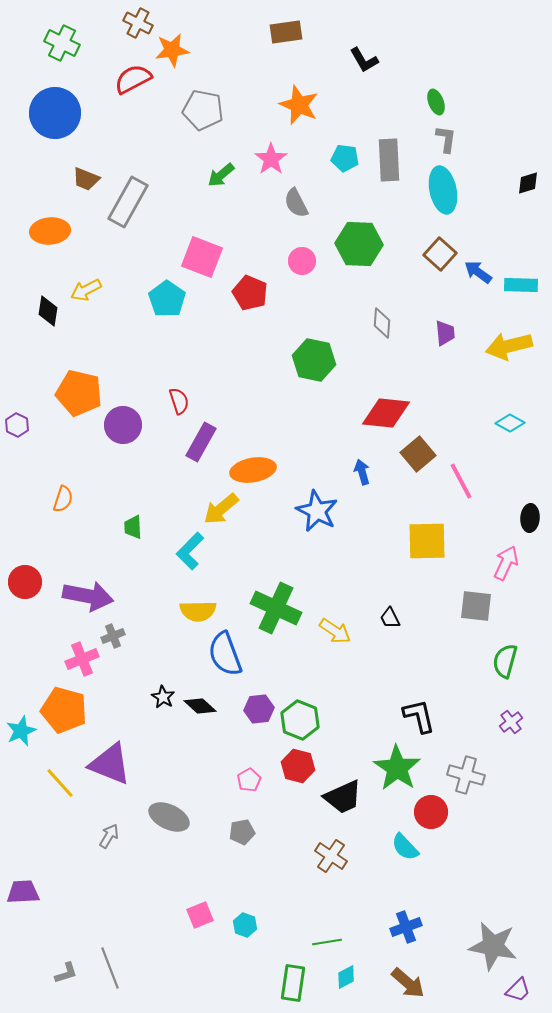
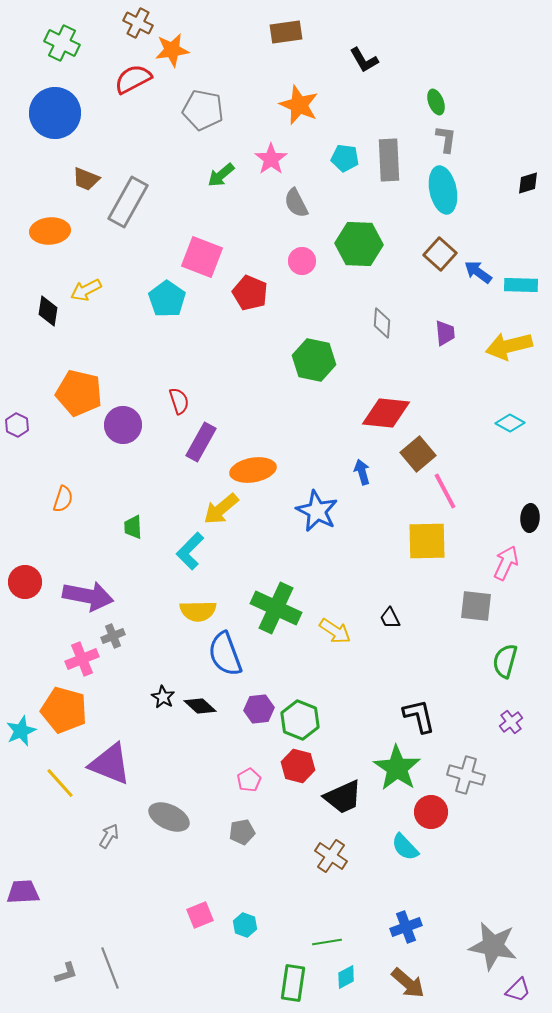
pink line at (461, 481): moved 16 px left, 10 px down
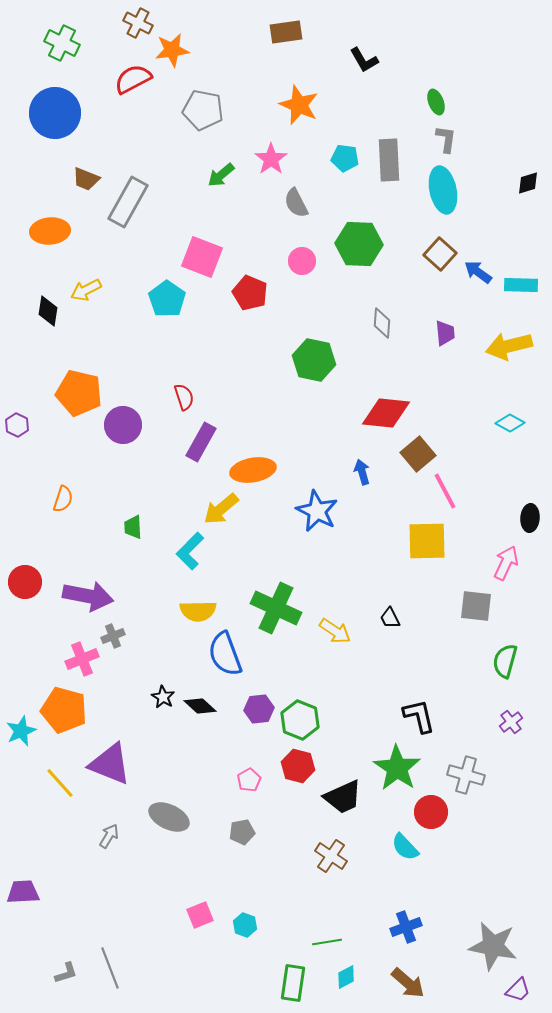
red semicircle at (179, 401): moved 5 px right, 4 px up
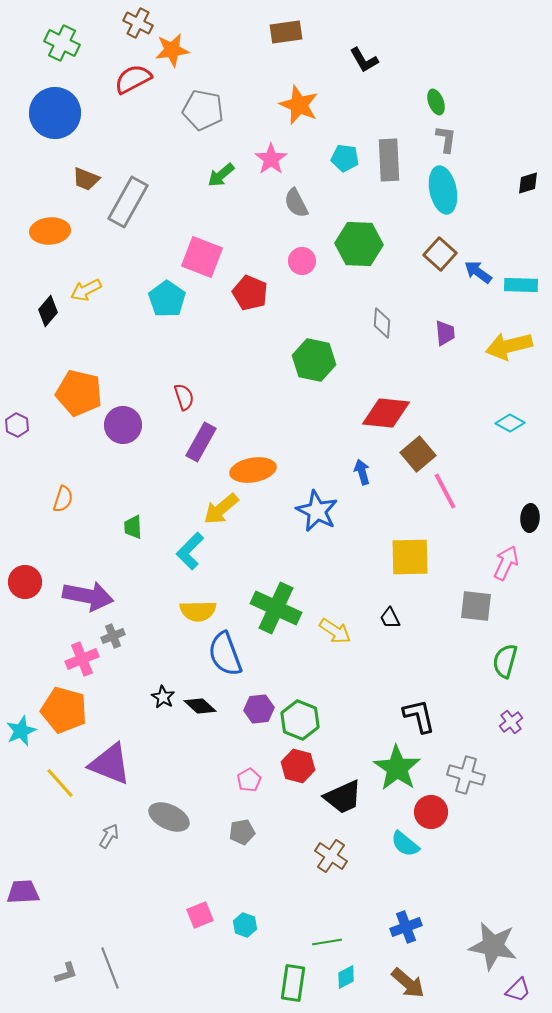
black diamond at (48, 311): rotated 32 degrees clockwise
yellow square at (427, 541): moved 17 px left, 16 px down
cyan semicircle at (405, 847): moved 3 px up; rotated 8 degrees counterclockwise
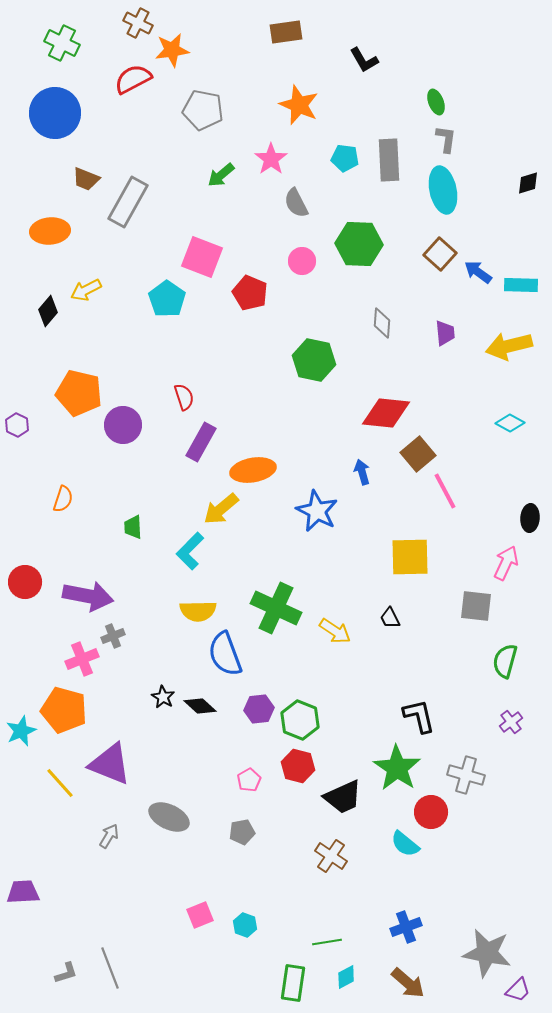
gray star at (493, 946): moved 6 px left, 7 px down
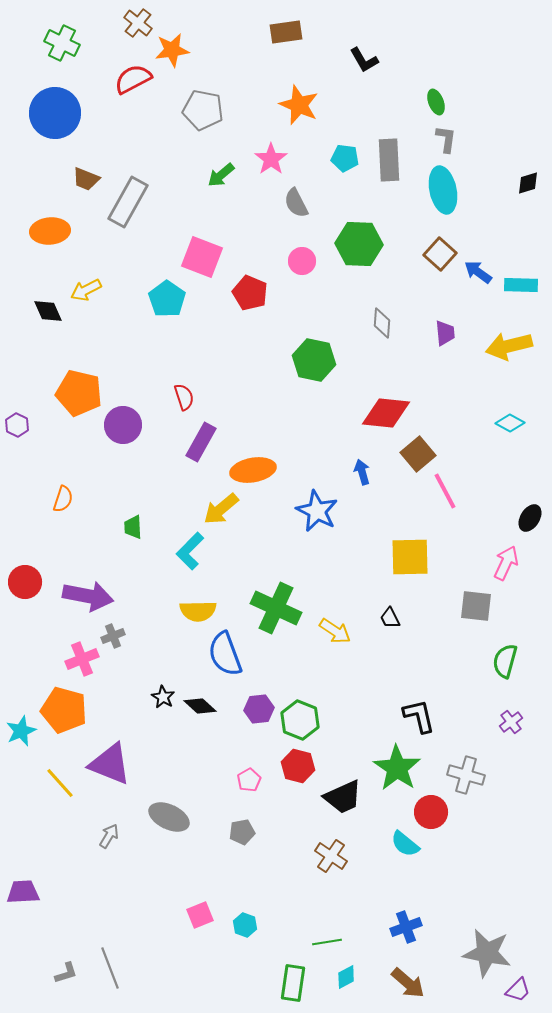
brown cross at (138, 23): rotated 12 degrees clockwise
black diamond at (48, 311): rotated 64 degrees counterclockwise
black ellipse at (530, 518): rotated 28 degrees clockwise
